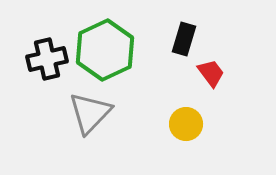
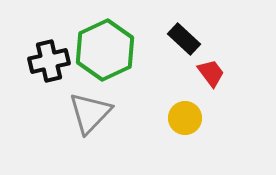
black rectangle: rotated 64 degrees counterclockwise
black cross: moved 2 px right, 2 px down
yellow circle: moved 1 px left, 6 px up
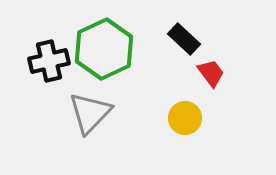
green hexagon: moved 1 px left, 1 px up
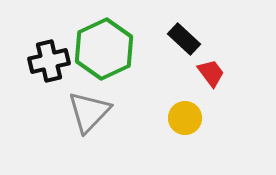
gray triangle: moved 1 px left, 1 px up
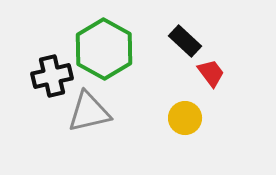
black rectangle: moved 1 px right, 2 px down
green hexagon: rotated 6 degrees counterclockwise
black cross: moved 3 px right, 15 px down
gray triangle: rotated 33 degrees clockwise
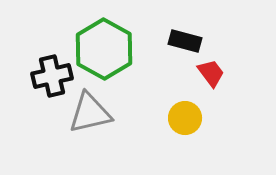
black rectangle: rotated 28 degrees counterclockwise
gray triangle: moved 1 px right, 1 px down
